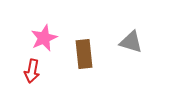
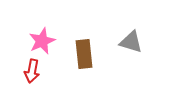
pink star: moved 2 px left, 3 px down
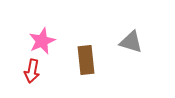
brown rectangle: moved 2 px right, 6 px down
